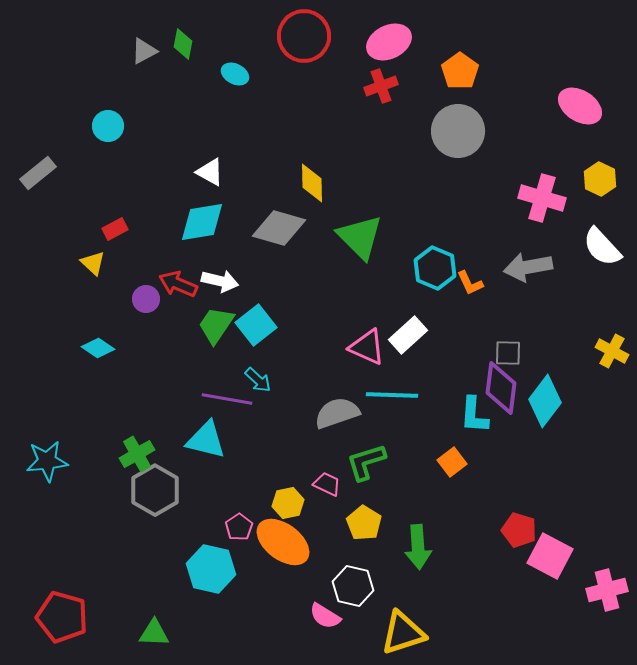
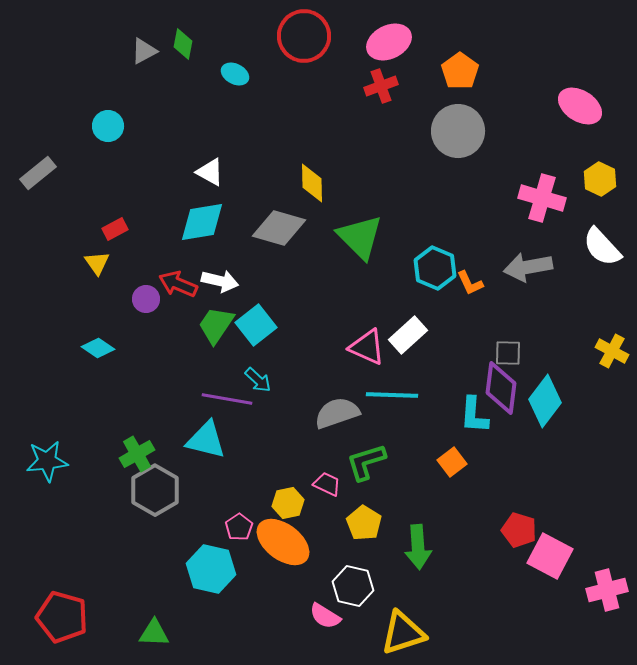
yellow triangle at (93, 263): moved 4 px right; rotated 12 degrees clockwise
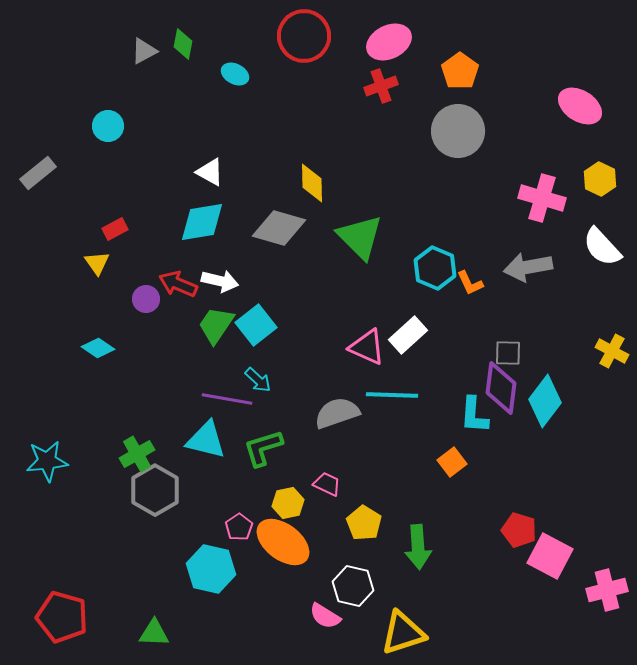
green L-shape at (366, 462): moved 103 px left, 14 px up
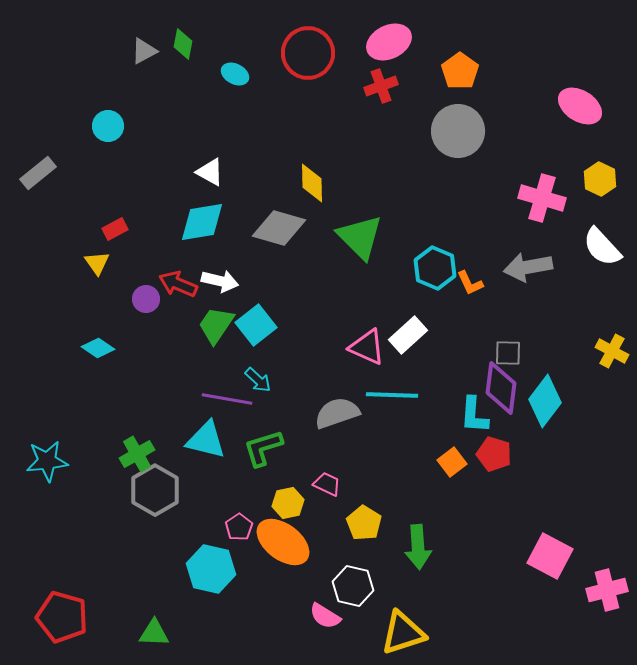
red circle at (304, 36): moved 4 px right, 17 px down
red pentagon at (519, 530): moved 25 px left, 76 px up
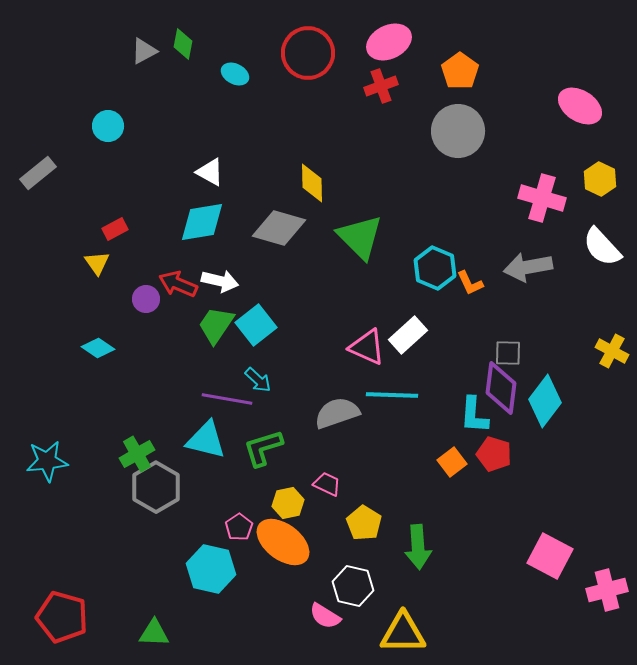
gray hexagon at (155, 490): moved 1 px right, 3 px up
yellow triangle at (403, 633): rotated 18 degrees clockwise
